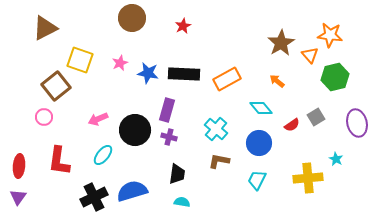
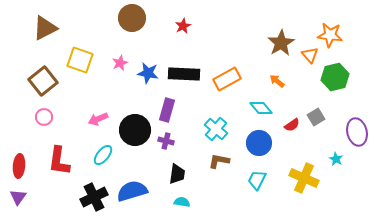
brown square: moved 13 px left, 5 px up
purple ellipse: moved 9 px down
purple cross: moved 3 px left, 4 px down
yellow cross: moved 4 px left; rotated 28 degrees clockwise
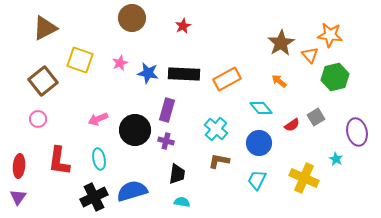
orange arrow: moved 2 px right
pink circle: moved 6 px left, 2 px down
cyan ellipse: moved 4 px left, 4 px down; rotated 50 degrees counterclockwise
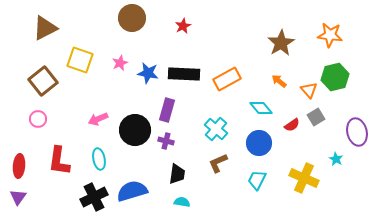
orange triangle: moved 1 px left, 35 px down
brown L-shape: moved 1 px left, 2 px down; rotated 35 degrees counterclockwise
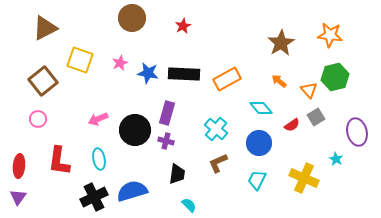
purple rectangle: moved 3 px down
cyan semicircle: moved 7 px right, 3 px down; rotated 35 degrees clockwise
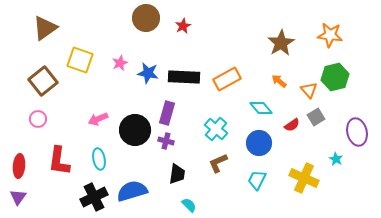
brown circle: moved 14 px right
brown triangle: rotated 8 degrees counterclockwise
black rectangle: moved 3 px down
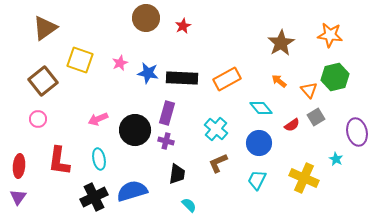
black rectangle: moved 2 px left, 1 px down
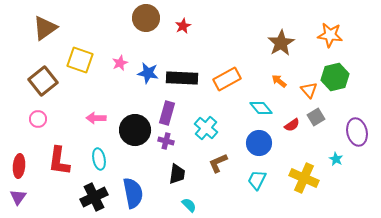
pink arrow: moved 2 px left, 1 px up; rotated 24 degrees clockwise
cyan cross: moved 10 px left, 1 px up
blue semicircle: moved 1 px right, 2 px down; rotated 96 degrees clockwise
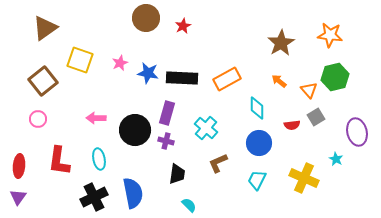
cyan diamond: moved 4 px left; rotated 40 degrees clockwise
red semicircle: rotated 28 degrees clockwise
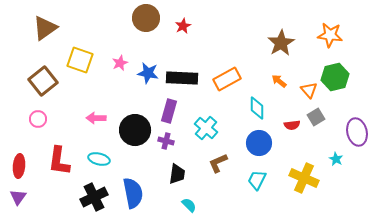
purple rectangle: moved 2 px right, 2 px up
cyan ellipse: rotated 65 degrees counterclockwise
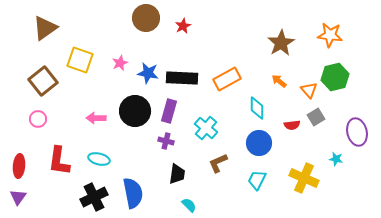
black circle: moved 19 px up
cyan star: rotated 16 degrees counterclockwise
